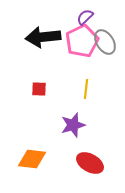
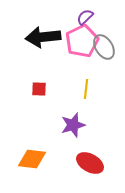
gray ellipse: moved 1 px left, 5 px down
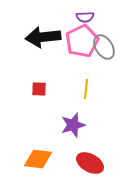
purple semicircle: rotated 138 degrees counterclockwise
orange diamond: moved 6 px right
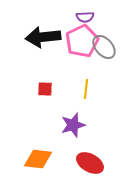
gray ellipse: rotated 10 degrees counterclockwise
red square: moved 6 px right
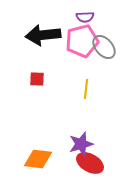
black arrow: moved 2 px up
pink pentagon: rotated 12 degrees clockwise
red square: moved 8 px left, 10 px up
purple star: moved 8 px right, 19 px down
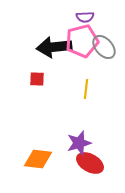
black arrow: moved 11 px right, 12 px down
purple star: moved 2 px left, 1 px up
